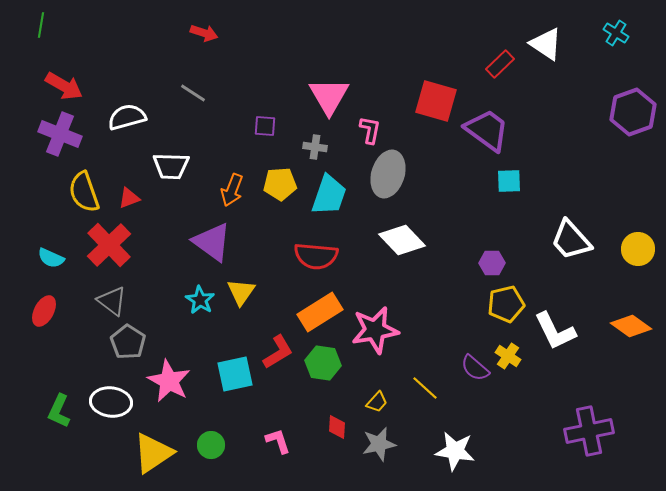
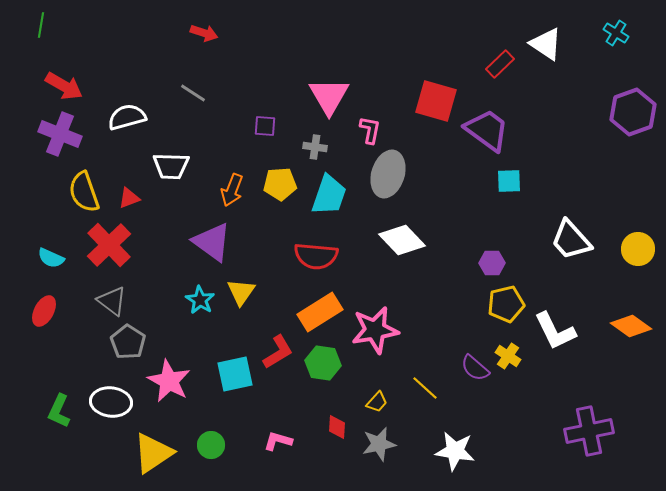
pink L-shape at (278, 441): rotated 56 degrees counterclockwise
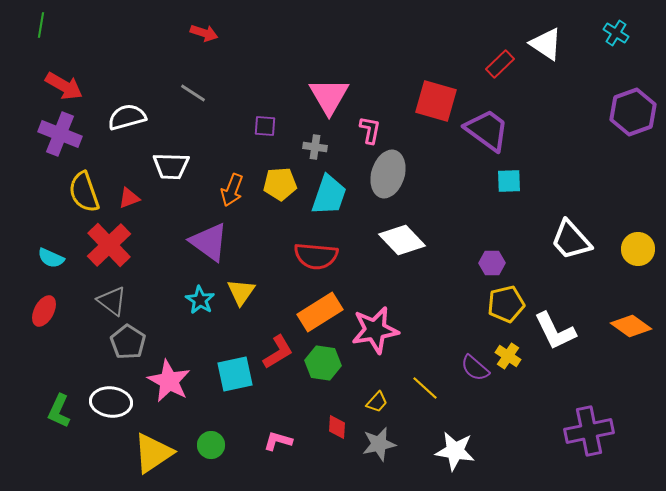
purple triangle at (212, 242): moved 3 px left
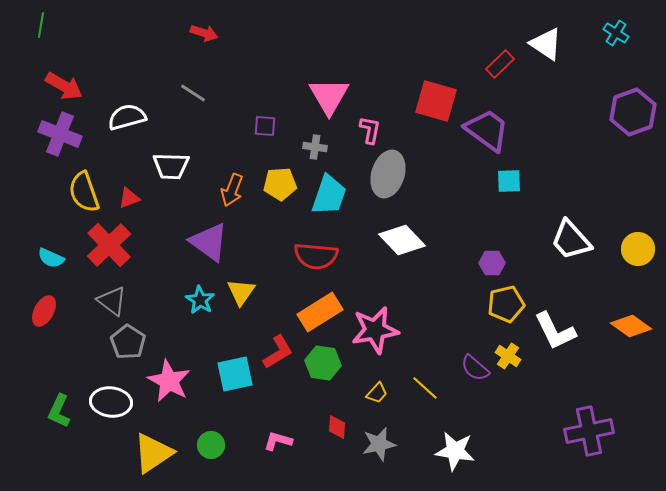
yellow trapezoid at (377, 402): moved 9 px up
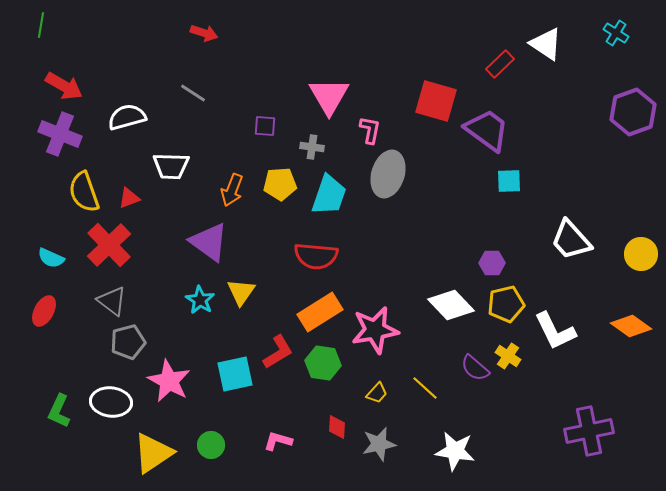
gray cross at (315, 147): moved 3 px left
white diamond at (402, 240): moved 49 px right, 65 px down
yellow circle at (638, 249): moved 3 px right, 5 px down
gray pentagon at (128, 342): rotated 24 degrees clockwise
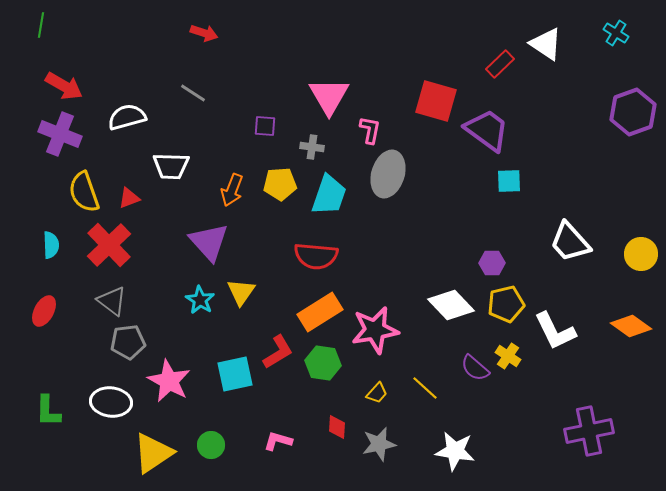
white trapezoid at (571, 240): moved 1 px left, 2 px down
purple triangle at (209, 242): rotated 12 degrees clockwise
cyan semicircle at (51, 258): moved 13 px up; rotated 116 degrees counterclockwise
gray pentagon at (128, 342): rotated 8 degrees clockwise
green L-shape at (59, 411): moved 11 px left; rotated 24 degrees counterclockwise
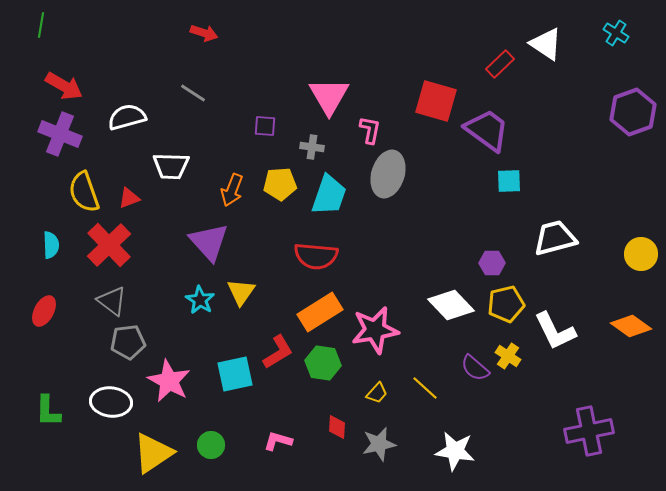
white trapezoid at (570, 242): moved 15 px left, 4 px up; rotated 117 degrees clockwise
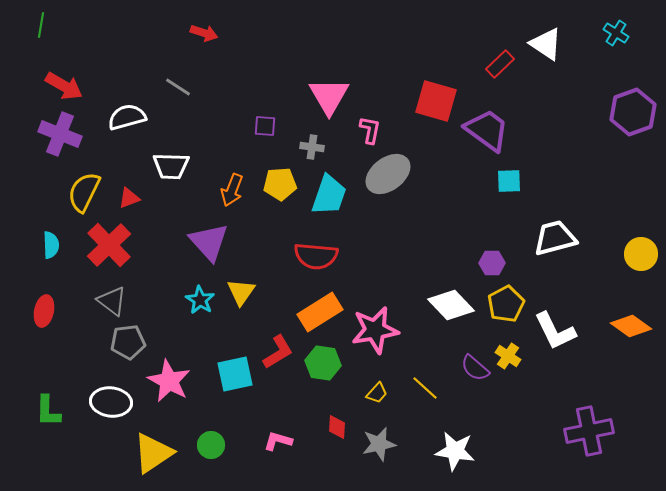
gray line at (193, 93): moved 15 px left, 6 px up
gray ellipse at (388, 174): rotated 36 degrees clockwise
yellow semicircle at (84, 192): rotated 45 degrees clockwise
yellow pentagon at (506, 304): rotated 15 degrees counterclockwise
red ellipse at (44, 311): rotated 16 degrees counterclockwise
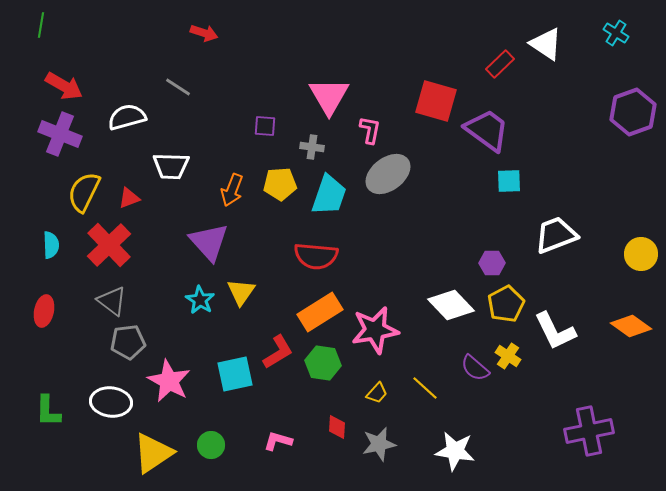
white trapezoid at (555, 238): moved 1 px right, 3 px up; rotated 6 degrees counterclockwise
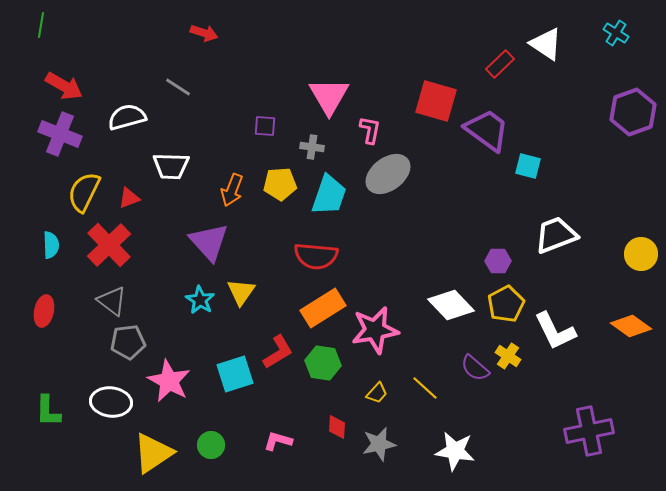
cyan square at (509, 181): moved 19 px right, 15 px up; rotated 16 degrees clockwise
purple hexagon at (492, 263): moved 6 px right, 2 px up
orange rectangle at (320, 312): moved 3 px right, 4 px up
cyan square at (235, 374): rotated 6 degrees counterclockwise
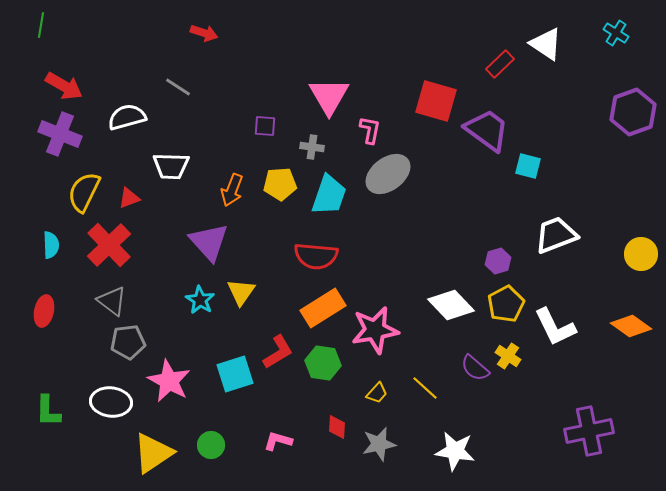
purple hexagon at (498, 261): rotated 15 degrees counterclockwise
white L-shape at (555, 331): moved 4 px up
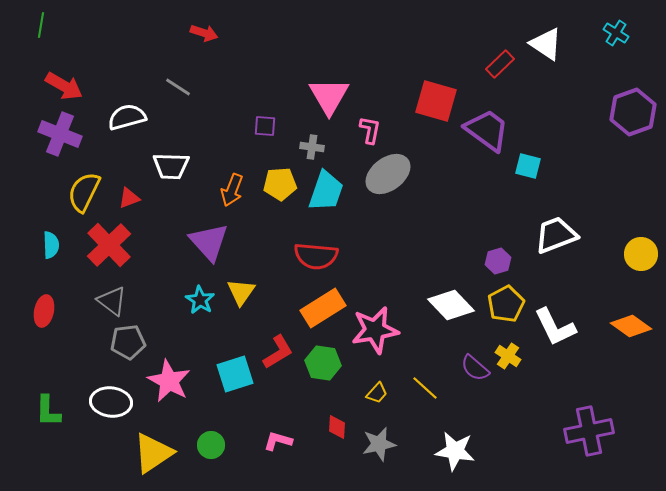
cyan trapezoid at (329, 195): moved 3 px left, 4 px up
